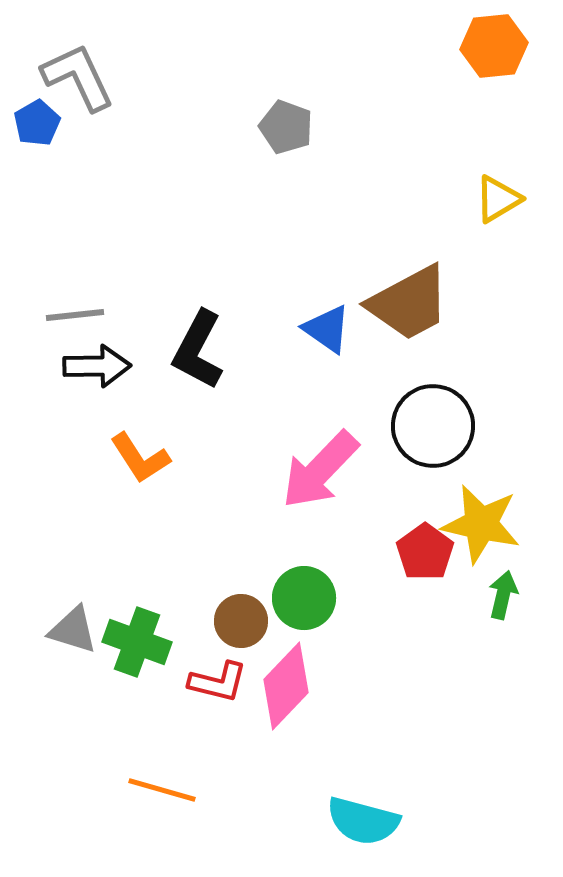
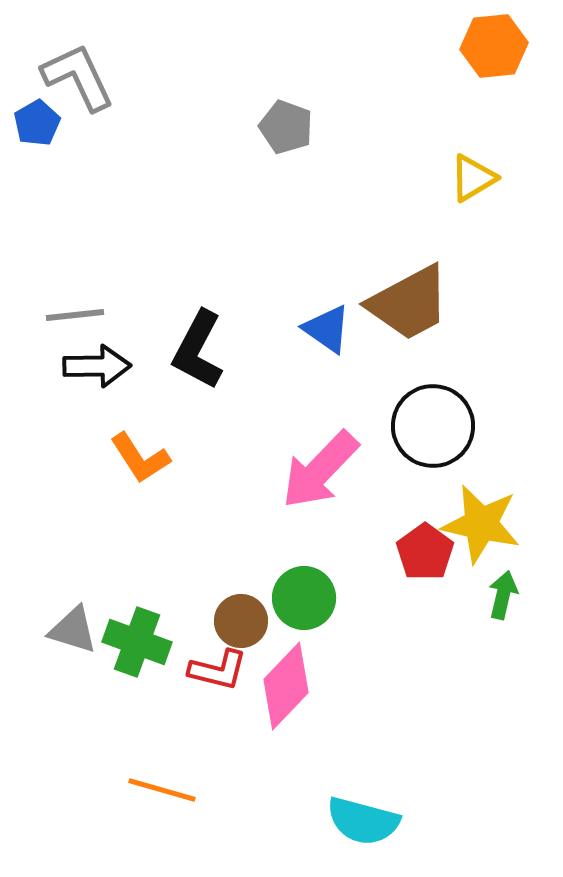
yellow triangle: moved 25 px left, 21 px up
red L-shape: moved 12 px up
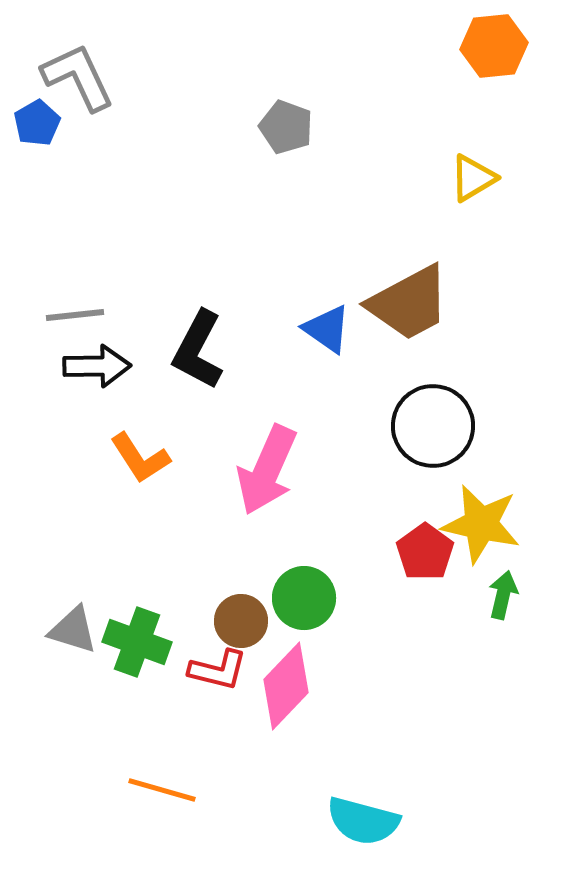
pink arrow: moved 53 px left; rotated 20 degrees counterclockwise
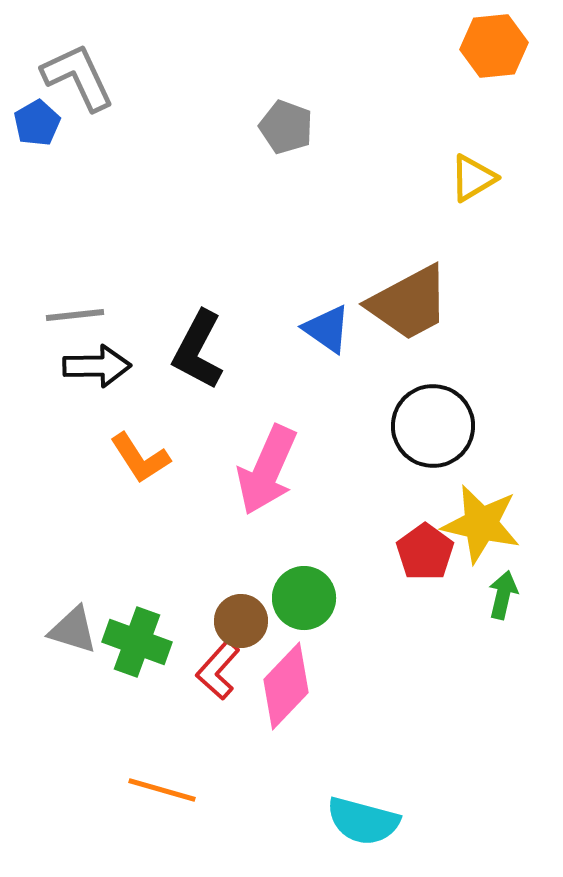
red L-shape: rotated 118 degrees clockwise
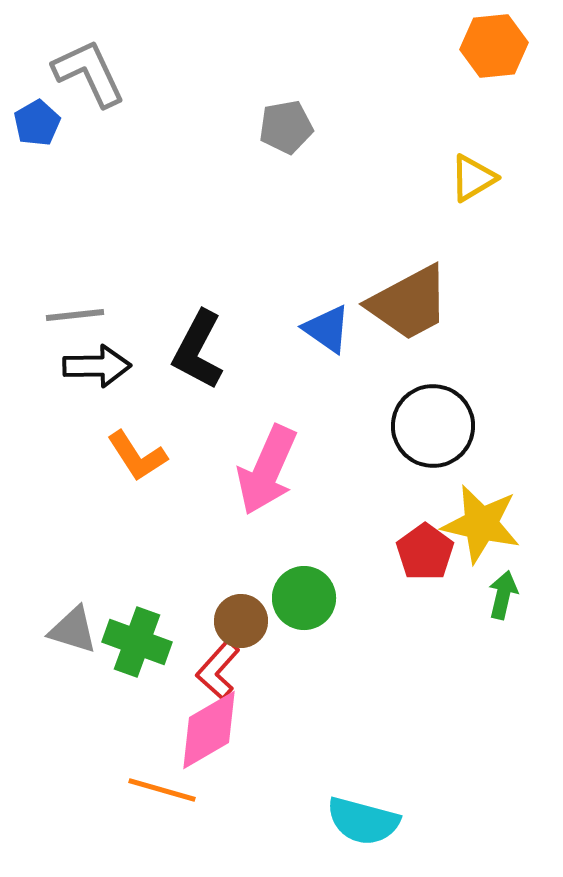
gray L-shape: moved 11 px right, 4 px up
gray pentagon: rotated 30 degrees counterclockwise
orange L-shape: moved 3 px left, 2 px up
pink diamond: moved 77 px left, 44 px down; rotated 16 degrees clockwise
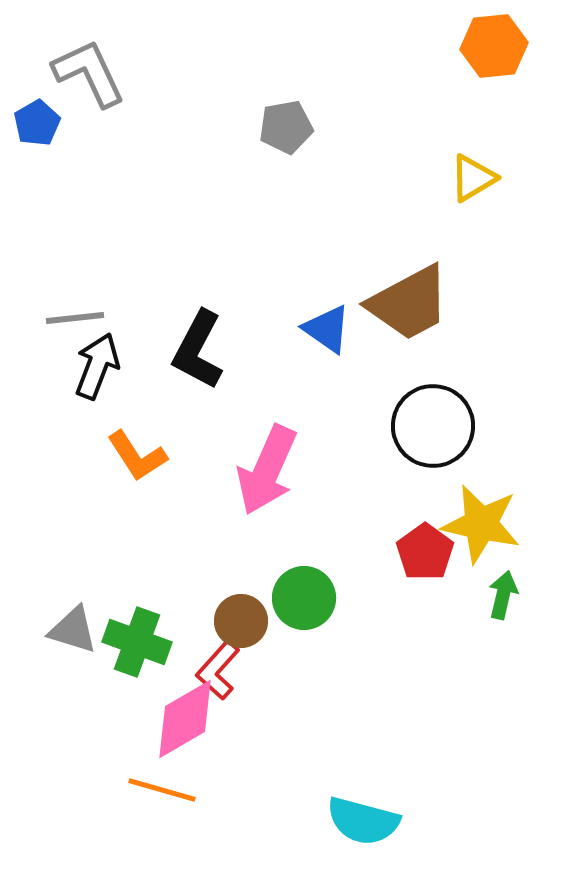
gray line: moved 3 px down
black arrow: rotated 68 degrees counterclockwise
pink diamond: moved 24 px left, 11 px up
